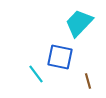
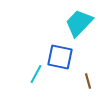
cyan line: rotated 66 degrees clockwise
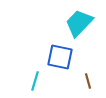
cyan line: moved 1 px left, 7 px down; rotated 12 degrees counterclockwise
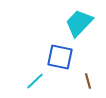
cyan line: rotated 30 degrees clockwise
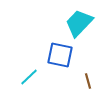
blue square: moved 2 px up
cyan line: moved 6 px left, 4 px up
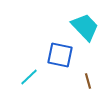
cyan trapezoid: moved 6 px right, 4 px down; rotated 92 degrees clockwise
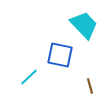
cyan trapezoid: moved 1 px left, 2 px up
brown line: moved 2 px right, 5 px down
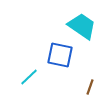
cyan trapezoid: moved 2 px left, 1 px down; rotated 12 degrees counterclockwise
brown line: moved 1 px down; rotated 35 degrees clockwise
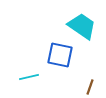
cyan line: rotated 30 degrees clockwise
